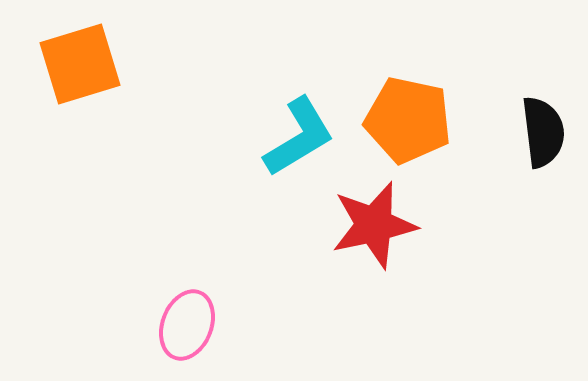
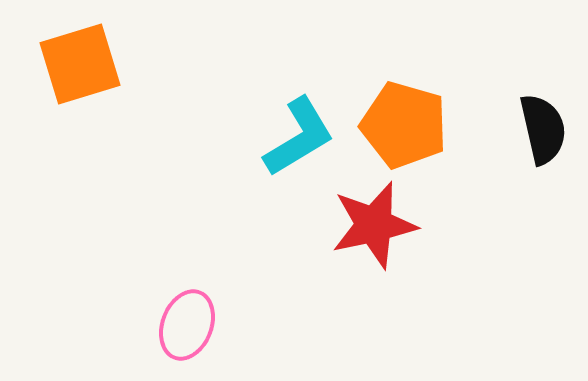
orange pentagon: moved 4 px left, 5 px down; rotated 4 degrees clockwise
black semicircle: moved 3 px up; rotated 6 degrees counterclockwise
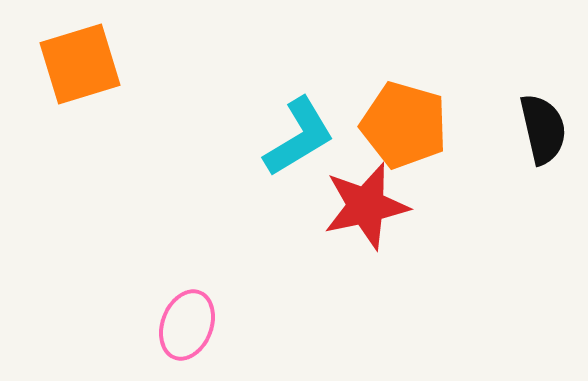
red star: moved 8 px left, 19 px up
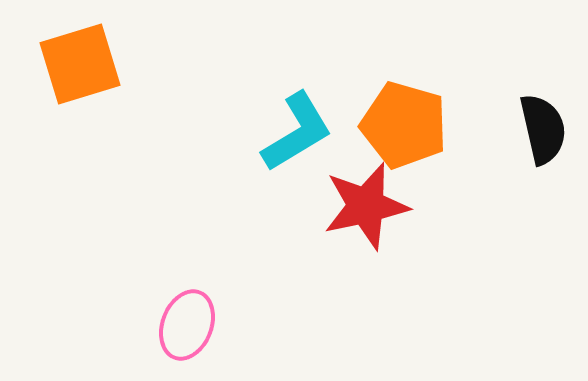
cyan L-shape: moved 2 px left, 5 px up
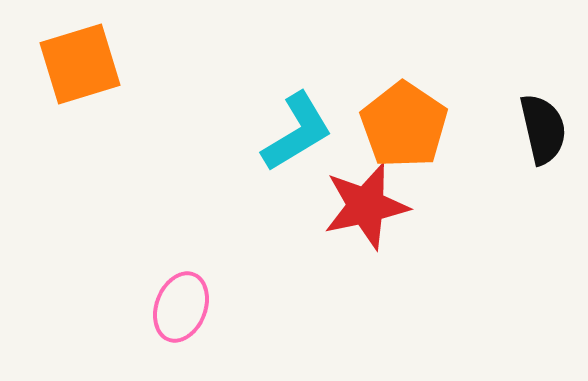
orange pentagon: rotated 18 degrees clockwise
pink ellipse: moved 6 px left, 18 px up
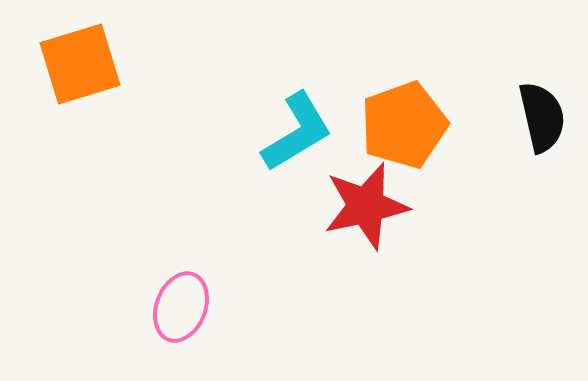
orange pentagon: rotated 18 degrees clockwise
black semicircle: moved 1 px left, 12 px up
